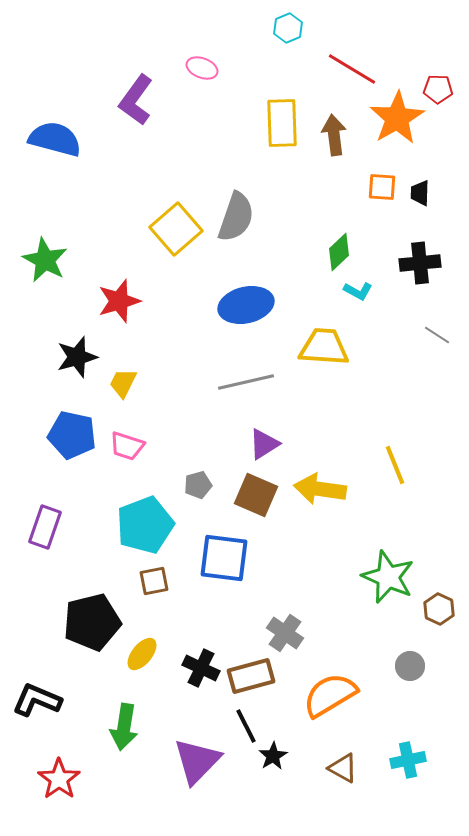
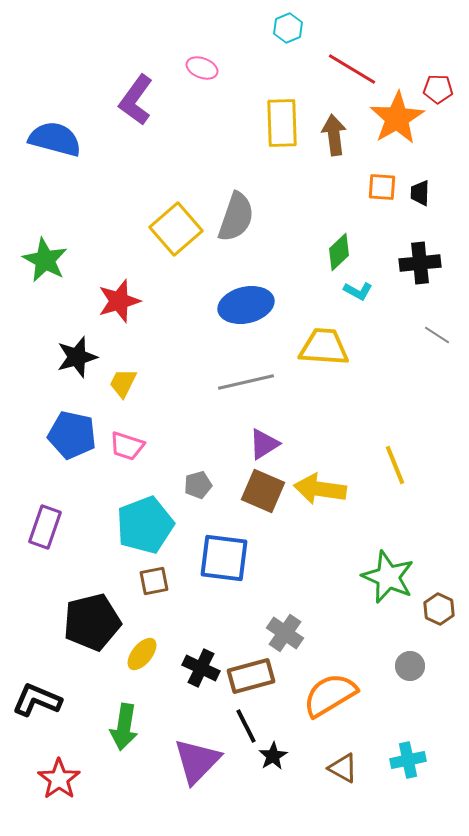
brown square at (256, 495): moved 7 px right, 4 px up
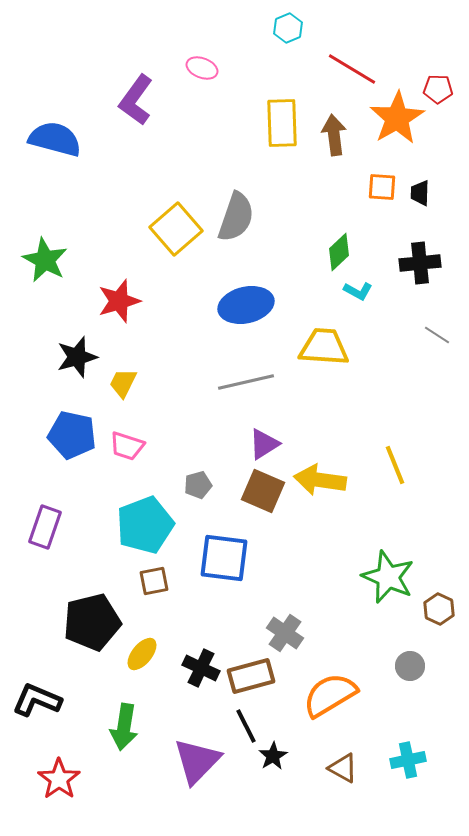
yellow arrow at (320, 489): moved 9 px up
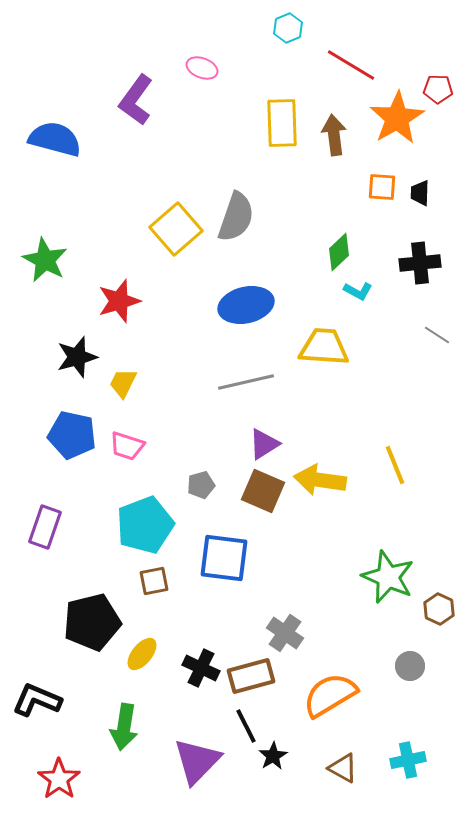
red line at (352, 69): moved 1 px left, 4 px up
gray pentagon at (198, 485): moved 3 px right
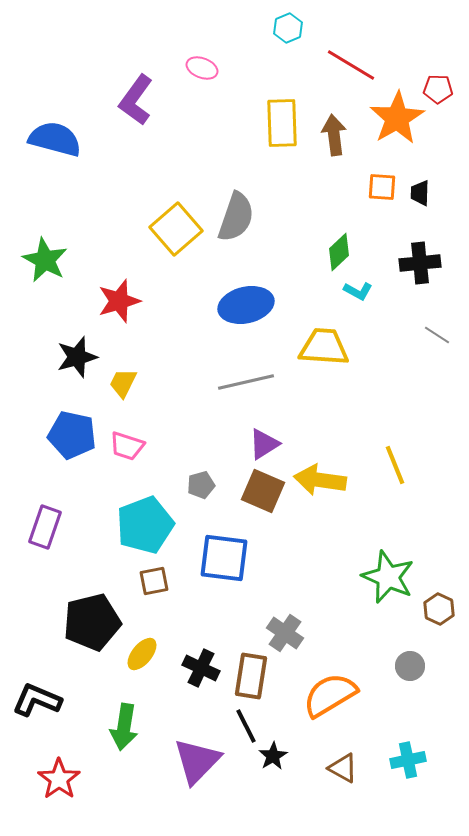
brown rectangle at (251, 676): rotated 66 degrees counterclockwise
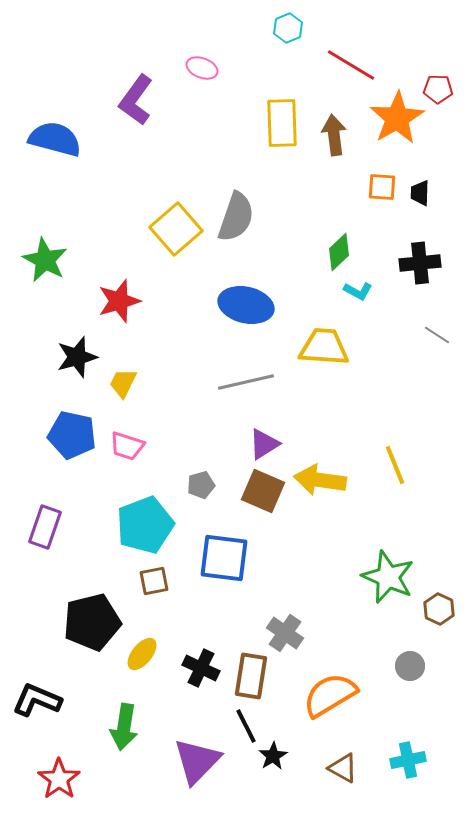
blue ellipse at (246, 305): rotated 26 degrees clockwise
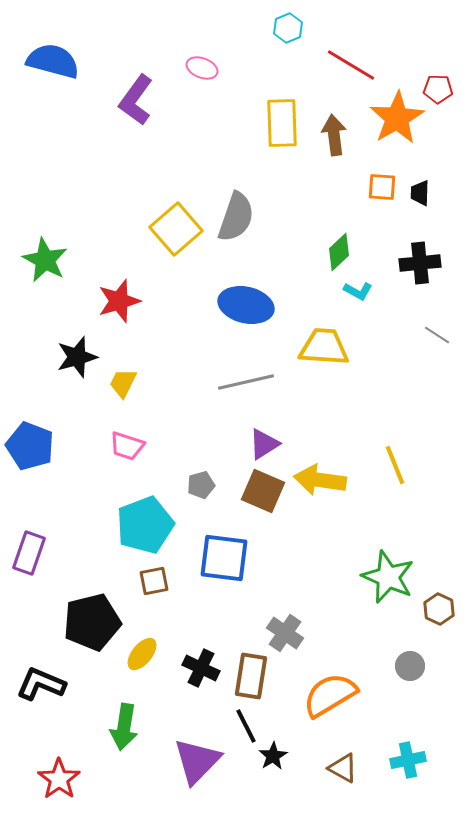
blue semicircle at (55, 139): moved 2 px left, 78 px up
blue pentagon at (72, 435): moved 42 px left, 11 px down; rotated 9 degrees clockwise
purple rectangle at (45, 527): moved 16 px left, 26 px down
black L-shape at (37, 700): moved 4 px right, 16 px up
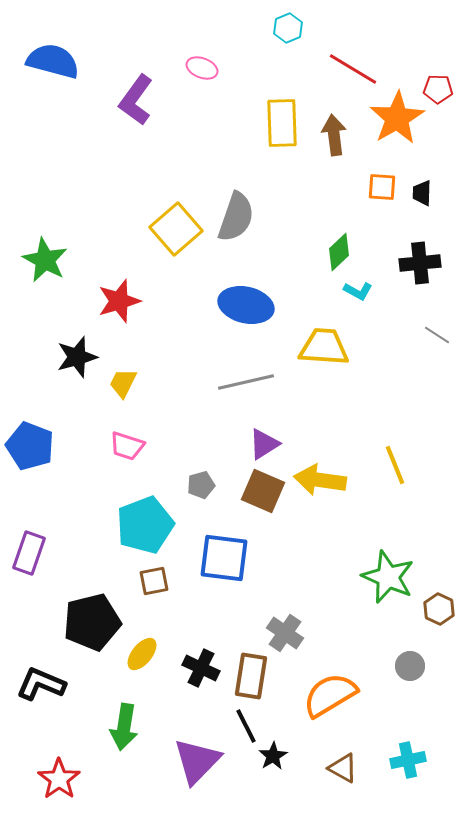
red line at (351, 65): moved 2 px right, 4 px down
black trapezoid at (420, 193): moved 2 px right
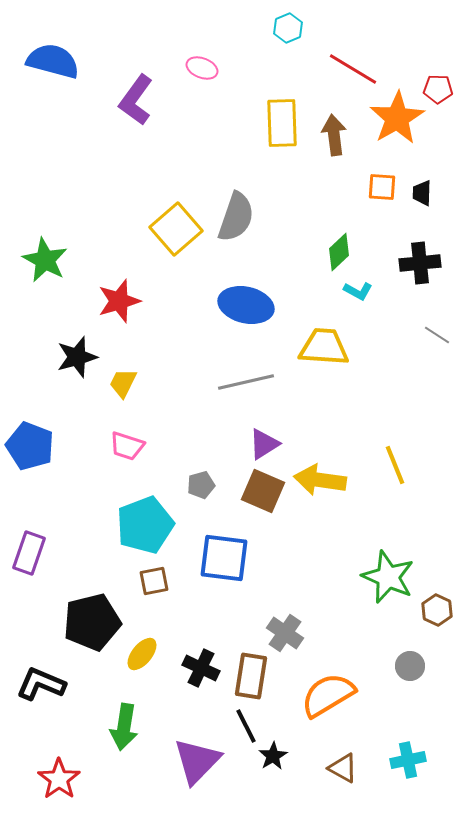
brown hexagon at (439, 609): moved 2 px left, 1 px down
orange semicircle at (330, 695): moved 2 px left
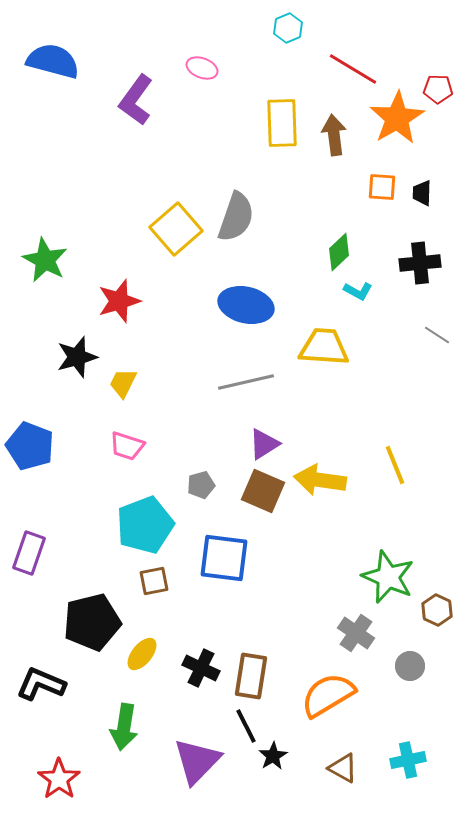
gray cross at (285, 633): moved 71 px right
